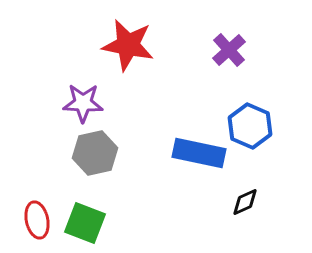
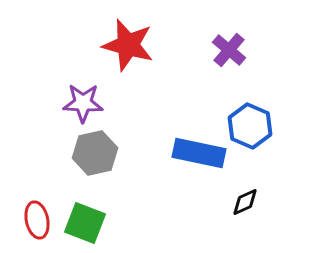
red star: rotated 4 degrees clockwise
purple cross: rotated 8 degrees counterclockwise
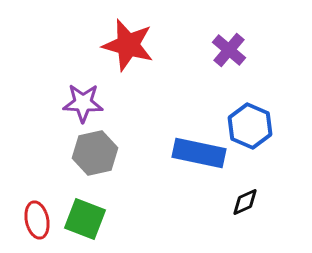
green square: moved 4 px up
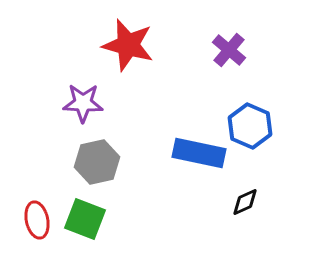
gray hexagon: moved 2 px right, 9 px down
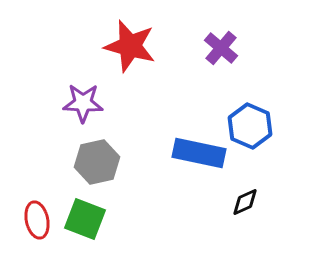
red star: moved 2 px right, 1 px down
purple cross: moved 8 px left, 2 px up
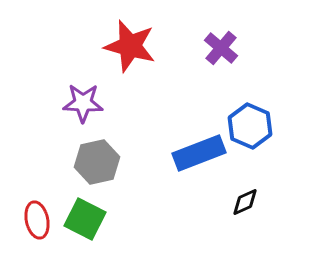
blue rectangle: rotated 33 degrees counterclockwise
green square: rotated 6 degrees clockwise
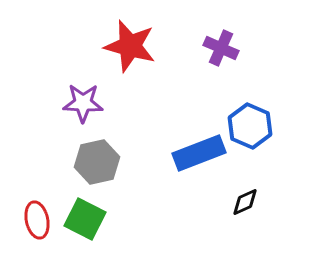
purple cross: rotated 16 degrees counterclockwise
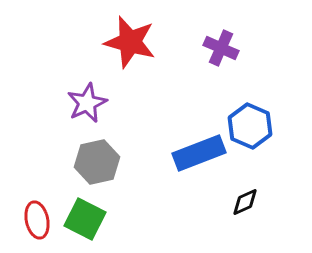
red star: moved 4 px up
purple star: moved 4 px right; rotated 27 degrees counterclockwise
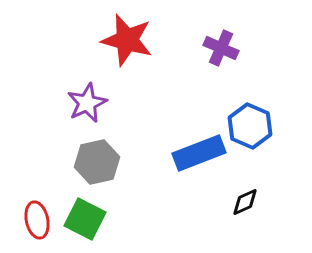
red star: moved 3 px left, 2 px up
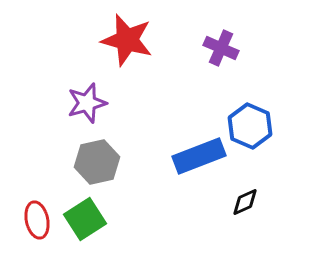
purple star: rotated 9 degrees clockwise
blue rectangle: moved 3 px down
green square: rotated 30 degrees clockwise
